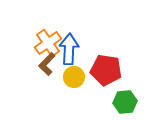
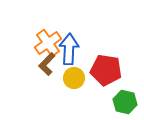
yellow circle: moved 1 px down
green hexagon: rotated 20 degrees clockwise
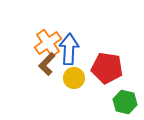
red pentagon: moved 1 px right, 2 px up
